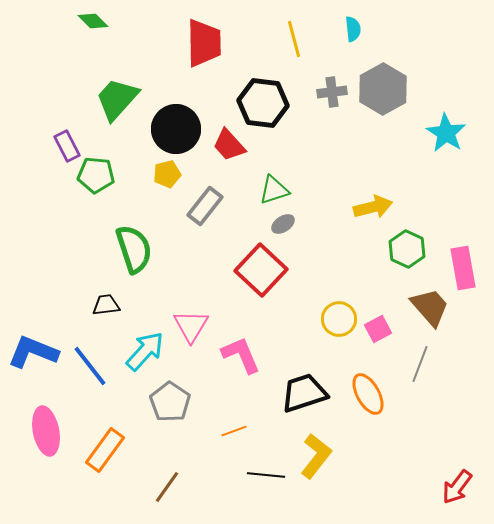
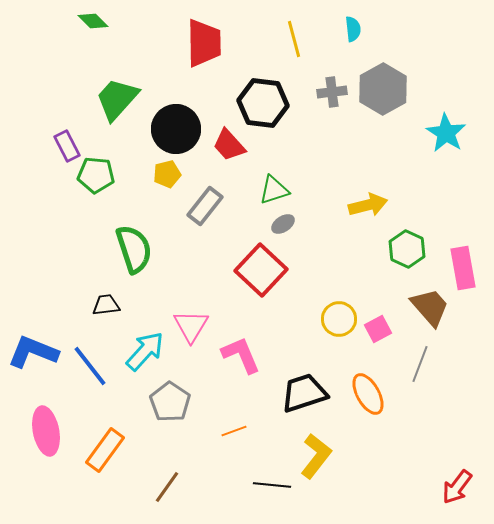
yellow arrow at (373, 207): moved 5 px left, 2 px up
black line at (266, 475): moved 6 px right, 10 px down
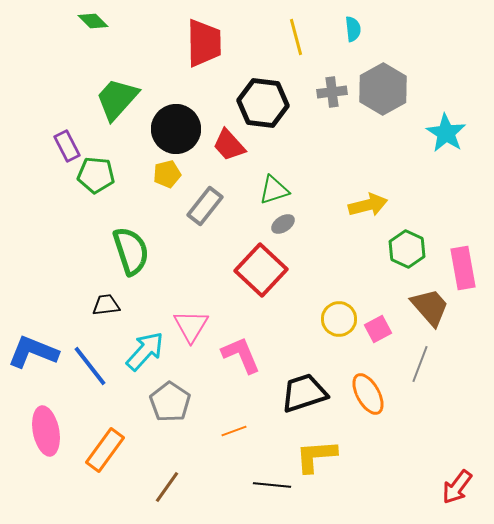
yellow line at (294, 39): moved 2 px right, 2 px up
green semicircle at (134, 249): moved 3 px left, 2 px down
yellow L-shape at (316, 456): rotated 132 degrees counterclockwise
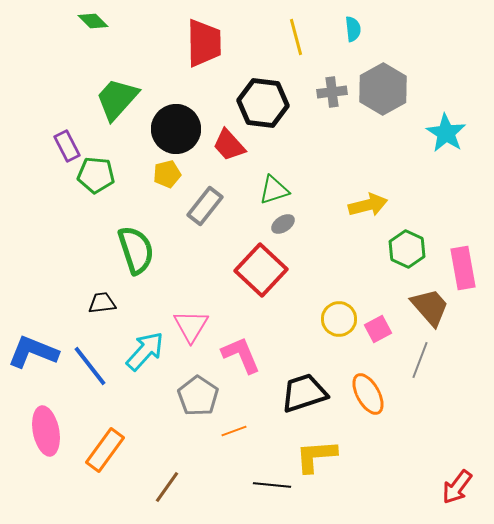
green semicircle at (131, 251): moved 5 px right, 1 px up
black trapezoid at (106, 305): moved 4 px left, 2 px up
gray line at (420, 364): moved 4 px up
gray pentagon at (170, 402): moved 28 px right, 6 px up
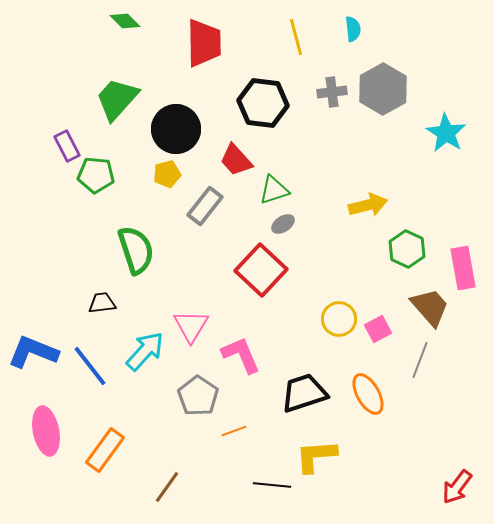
green diamond at (93, 21): moved 32 px right
red trapezoid at (229, 145): moved 7 px right, 15 px down
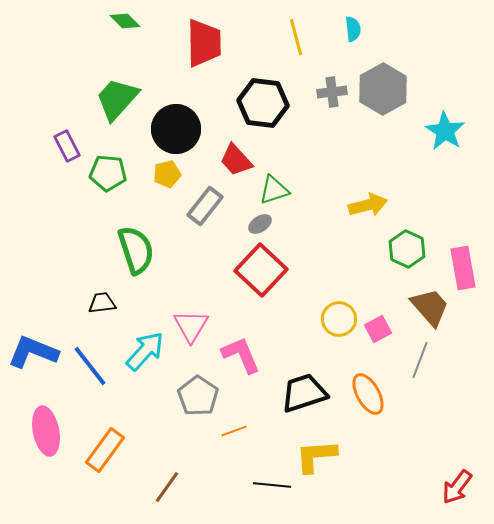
cyan star at (446, 133): moved 1 px left, 2 px up
green pentagon at (96, 175): moved 12 px right, 2 px up
gray ellipse at (283, 224): moved 23 px left
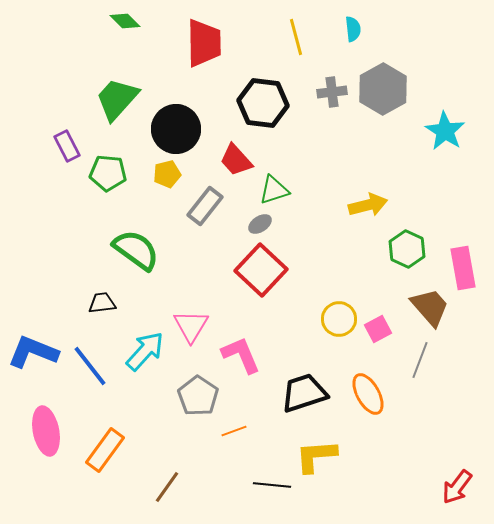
green semicircle at (136, 250): rotated 36 degrees counterclockwise
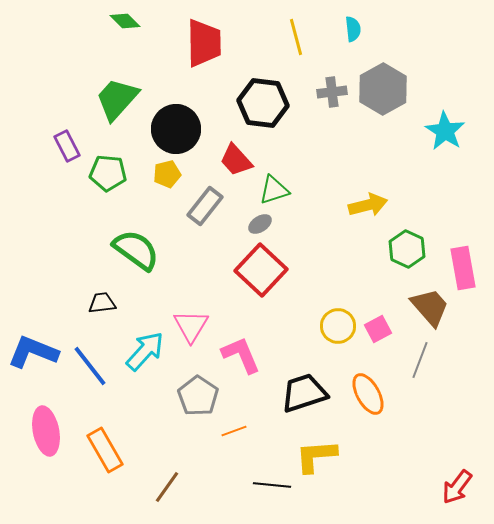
yellow circle at (339, 319): moved 1 px left, 7 px down
orange rectangle at (105, 450): rotated 66 degrees counterclockwise
